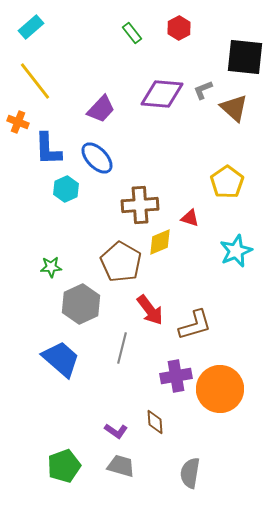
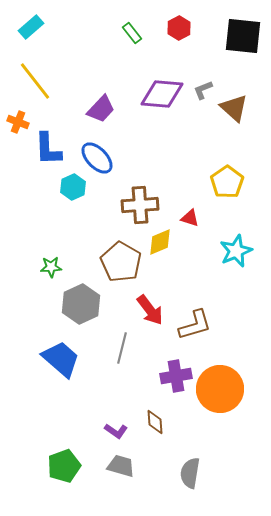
black square: moved 2 px left, 21 px up
cyan hexagon: moved 7 px right, 2 px up
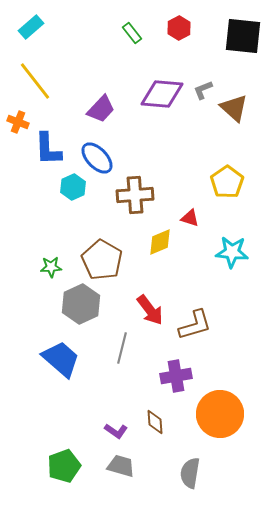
brown cross: moved 5 px left, 10 px up
cyan star: moved 4 px left, 1 px down; rotated 28 degrees clockwise
brown pentagon: moved 19 px left, 2 px up
orange circle: moved 25 px down
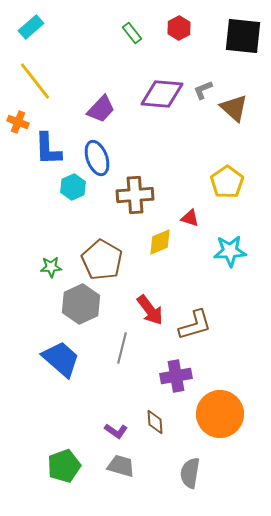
blue ellipse: rotated 24 degrees clockwise
cyan star: moved 2 px left, 1 px up; rotated 8 degrees counterclockwise
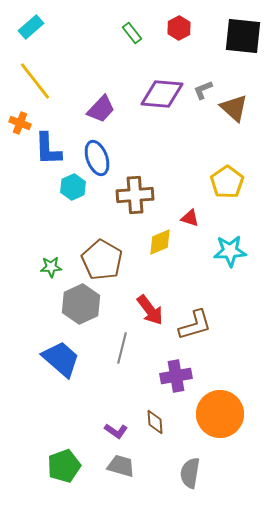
orange cross: moved 2 px right, 1 px down
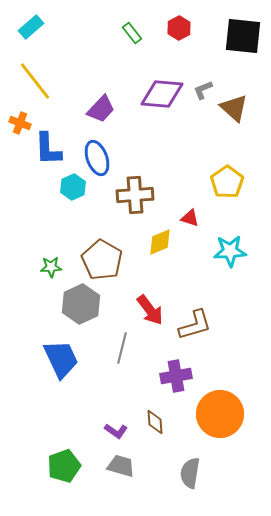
blue trapezoid: rotated 24 degrees clockwise
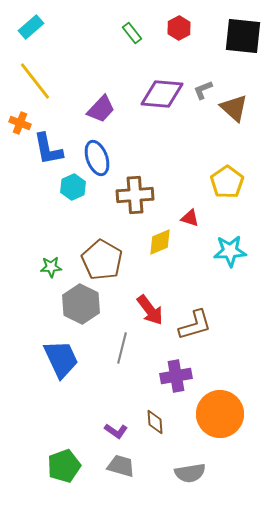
blue L-shape: rotated 9 degrees counterclockwise
gray hexagon: rotated 9 degrees counterclockwise
gray semicircle: rotated 108 degrees counterclockwise
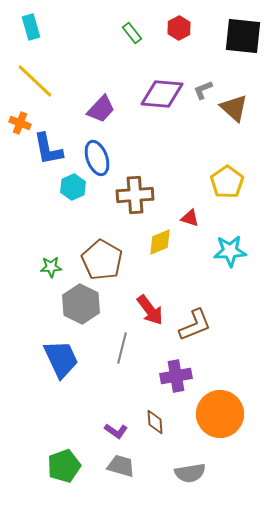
cyan rectangle: rotated 65 degrees counterclockwise
yellow line: rotated 9 degrees counterclockwise
brown L-shape: rotated 6 degrees counterclockwise
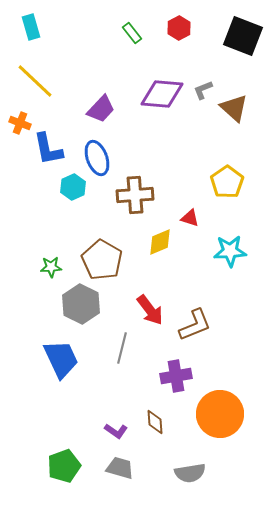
black square: rotated 15 degrees clockwise
gray trapezoid: moved 1 px left, 2 px down
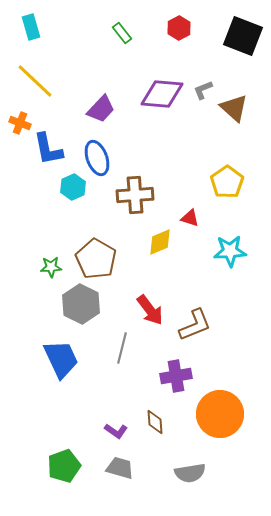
green rectangle: moved 10 px left
brown pentagon: moved 6 px left, 1 px up
